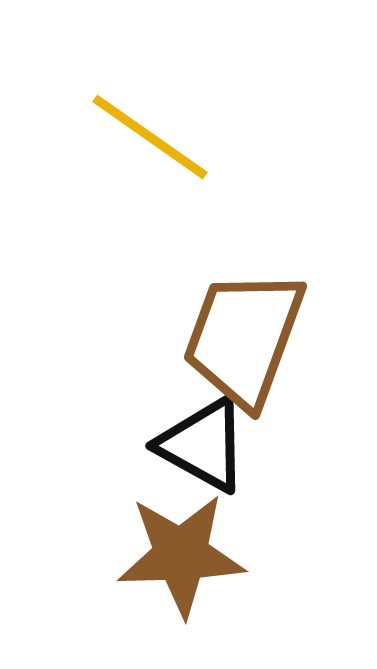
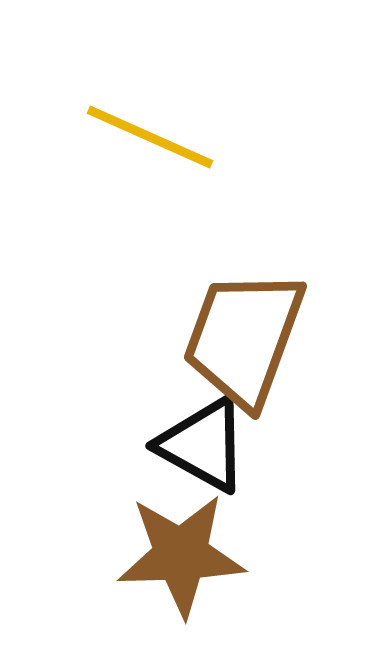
yellow line: rotated 11 degrees counterclockwise
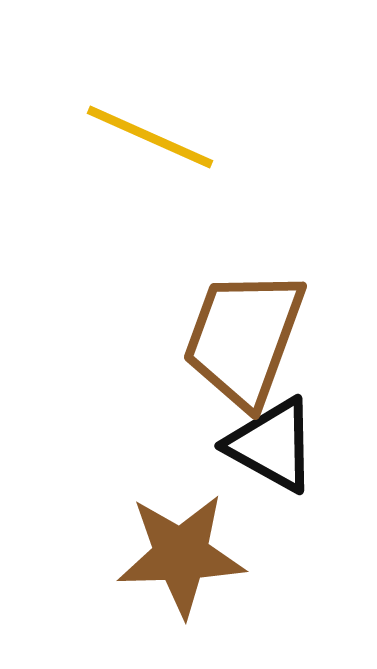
black triangle: moved 69 px right
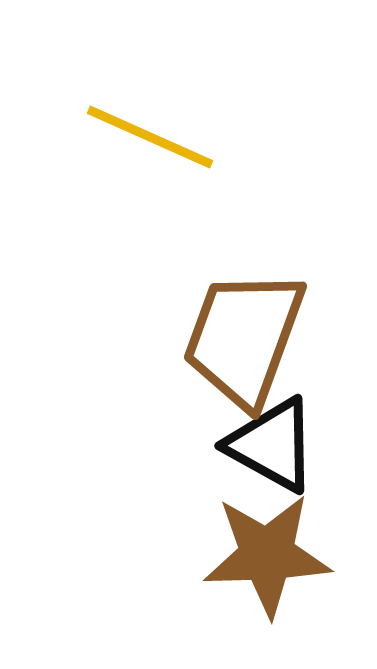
brown star: moved 86 px right
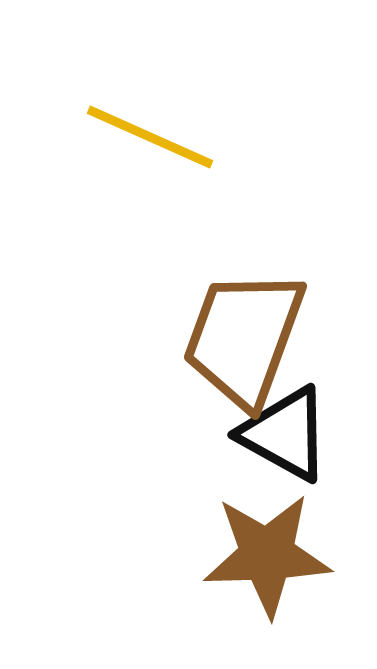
black triangle: moved 13 px right, 11 px up
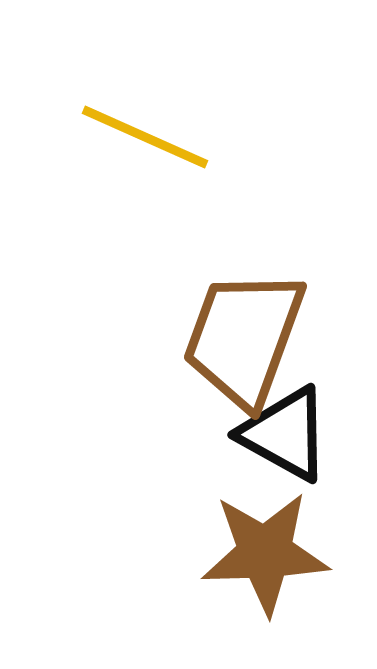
yellow line: moved 5 px left
brown star: moved 2 px left, 2 px up
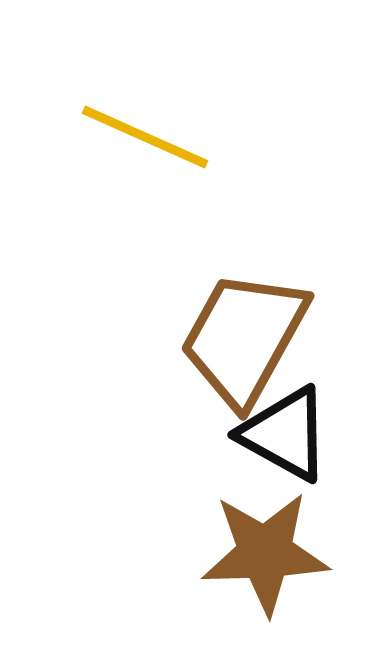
brown trapezoid: rotated 9 degrees clockwise
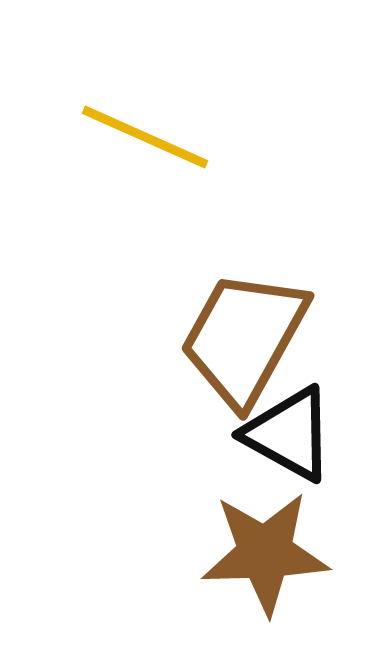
black triangle: moved 4 px right
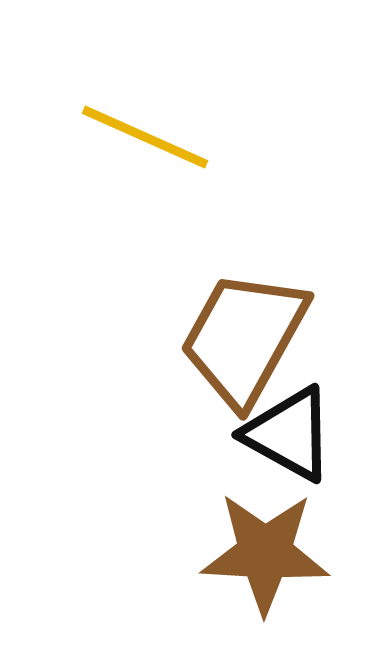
brown star: rotated 5 degrees clockwise
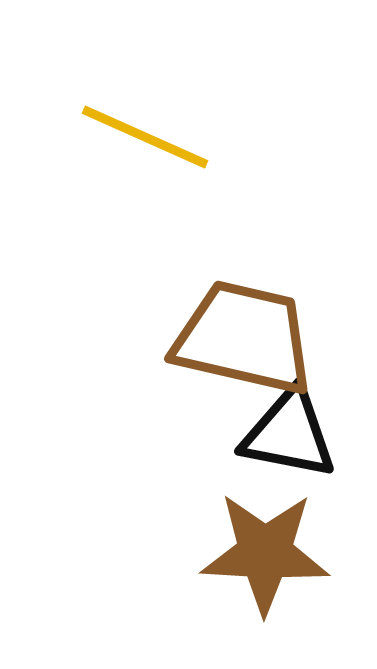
brown trapezoid: rotated 74 degrees clockwise
black triangle: rotated 18 degrees counterclockwise
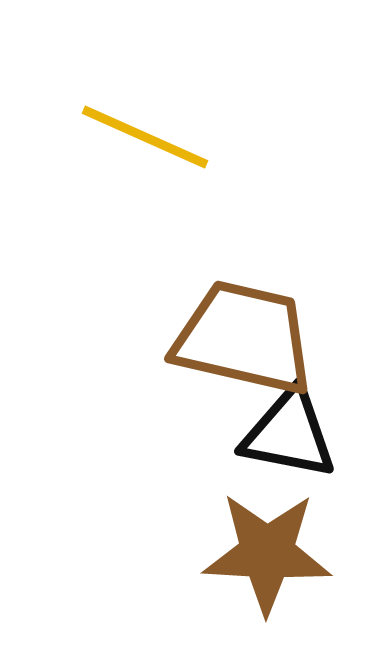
brown star: moved 2 px right
